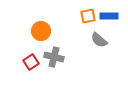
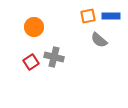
blue rectangle: moved 2 px right
orange circle: moved 7 px left, 4 px up
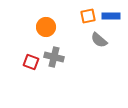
orange circle: moved 12 px right
red square: rotated 35 degrees counterclockwise
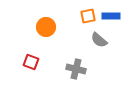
gray cross: moved 22 px right, 12 px down
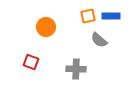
gray cross: rotated 12 degrees counterclockwise
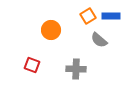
orange square: rotated 21 degrees counterclockwise
orange circle: moved 5 px right, 3 px down
red square: moved 1 px right, 3 px down
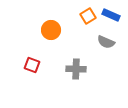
blue rectangle: moved 1 px up; rotated 24 degrees clockwise
gray semicircle: moved 7 px right, 2 px down; rotated 18 degrees counterclockwise
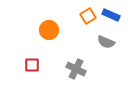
orange circle: moved 2 px left
red square: rotated 21 degrees counterclockwise
gray cross: rotated 24 degrees clockwise
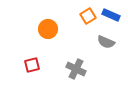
orange circle: moved 1 px left, 1 px up
red square: rotated 14 degrees counterclockwise
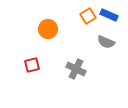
blue rectangle: moved 2 px left
